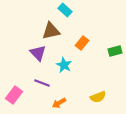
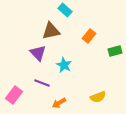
orange rectangle: moved 7 px right, 7 px up
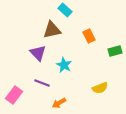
brown triangle: moved 1 px right, 1 px up
orange rectangle: rotated 64 degrees counterclockwise
yellow semicircle: moved 2 px right, 9 px up
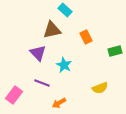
orange rectangle: moved 3 px left, 1 px down
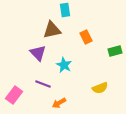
cyan rectangle: rotated 40 degrees clockwise
purple line: moved 1 px right, 1 px down
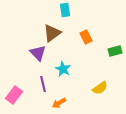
brown triangle: moved 3 px down; rotated 24 degrees counterclockwise
cyan star: moved 1 px left, 4 px down
purple line: rotated 56 degrees clockwise
yellow semicircle: rotated 14 degrees counterclockwise
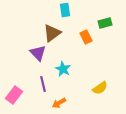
green rectangle: moved 10 px left, 28 px up
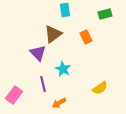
green rectangle: moved 9 px up
brown triangle: moved 1 px right, 1 px down
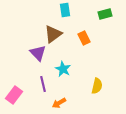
orange rectangle: moved 2 px left, 1 px down
yellow semicircle: moved 3 px left, 2 px up; rotated 42 degrees counterclockwise
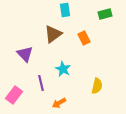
purple triangle: moved 13 px left, 1 px down
purple line: moved 2 px left, 1 px up
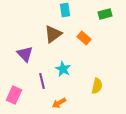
orange rectangle: rotated 24 degrees counterclockwise
purple line: moved 1 px right, 2 px up
pink rectangle: rotated 12 degrees counterclockwise
